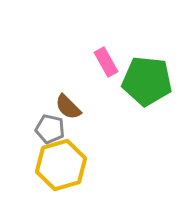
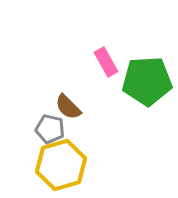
green pentagon: rotated 9 degrees counterclockwise
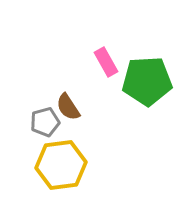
brown semicircle: rotated 12 degrees clockwise
gray pentagon: moved 5 px left, 7 px up; rotated 28 degrees counterclockwise
yellow hexagon: rotated 9 degrees clockwise
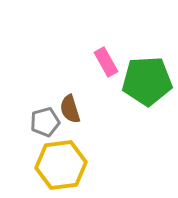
brown semicircle: moved 2 px right, 2 px down; rotated 16 degrees clockwise
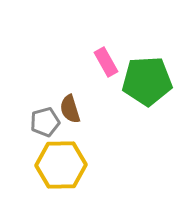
yellow hexagon: rotated 6 degrees clockwise
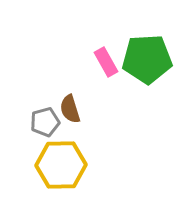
green pentagon: moved 22 px up
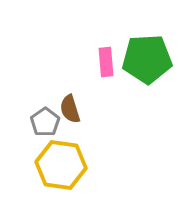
pink rectangle: rotated 24 degrees clockwise
gray pentagon: rotated 20 degrees counterclockwise
yellow hexagon: rotated 9 degrees clockwise
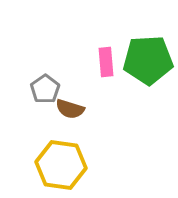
green pentagon: moved 1 px right, 1 px down
brown semicircle: rotated 56 degrees counterclockwise
gray pentagon: moved 33 px up
